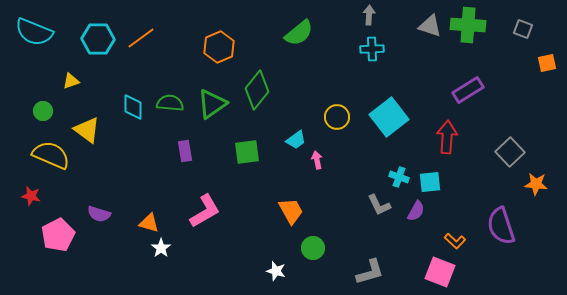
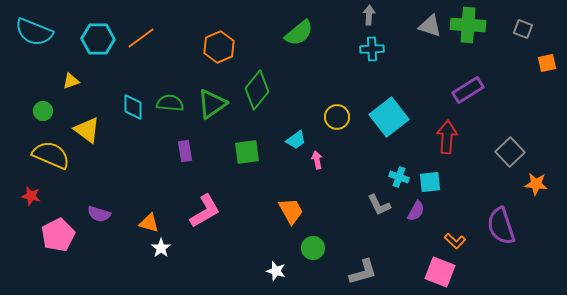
gray L-shape at (370, 272): moved 7 px left
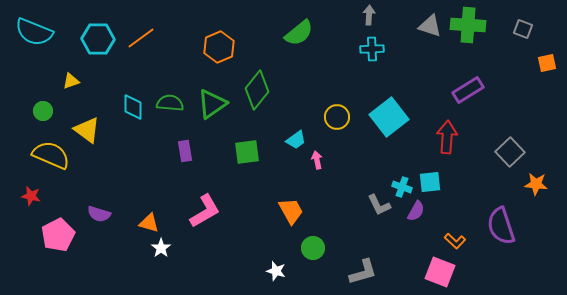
cyan cross at (399, 177): moved 3 px right, 10 px down
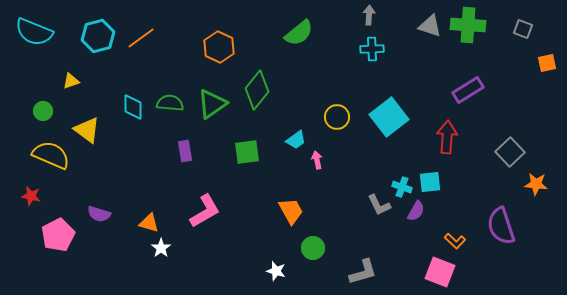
cyan hexagon at (98, 39): moved 3 px up; rotated 16 degrees counterclockwise
orange hexagon at (219, 47): rotated 12 degrees counterclockwise
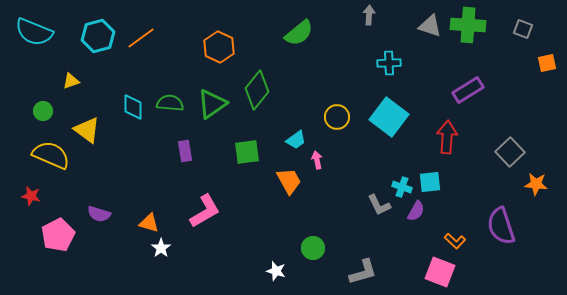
cyan cross at (372, 49): moved 17 px right, 14 px down
cyan square at (389, 117): rotated 15 degrees counterclockwise
orange trapezoid at (291, 211): moved 2 px left, 30 px up
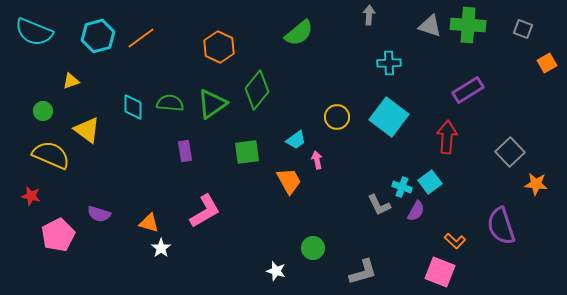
orange square at (547, 63): rotated 18 degrees counterclockwise
cyan square at (430, 182): rotated 30 degrees counterclockwise
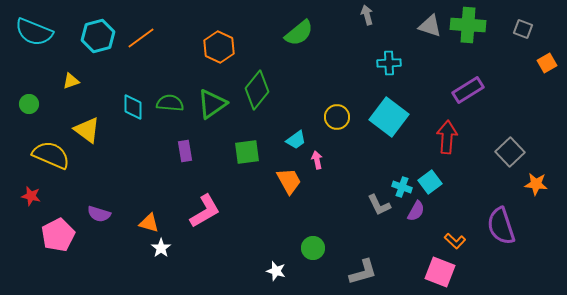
gray arrow at (369, 15): moved 2 px left; rotated 18 degrees counterclockwise
green circle at (43, 111): moved 14 px left, 7 px up
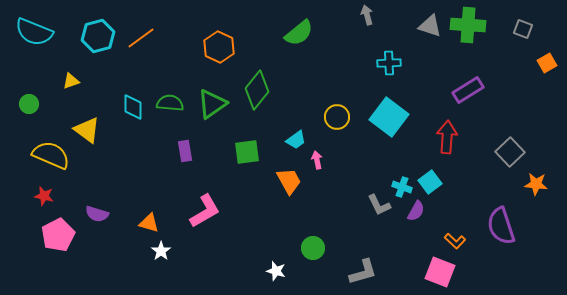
red star at (31, 196): moved 13 px right
purple semicircle at (99, 214): moved 2 px left
white star at (161, 248): moved 3 px down
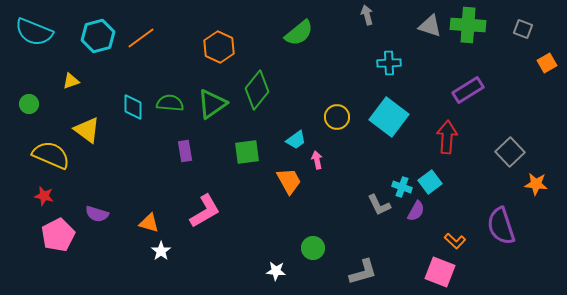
white star at (276, 271): rotated 12 degrees counterclockwise
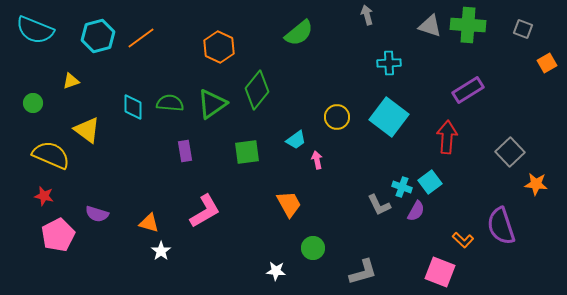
cyan semicircle at (34, 32): moved 1 px right, 2 px up
green circle at (29, 104): moved 4 px right, 1 px up
orange trapezoid at (289, 181): moved 23 px down
orange L-shape at (455, 241): moved 8 px right, 1 px up
